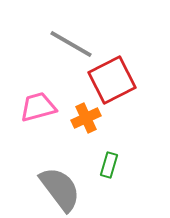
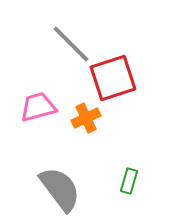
gray line: rotated 15 degrees clockwise
red square: moved 1 px right, 2 px up; rotated 9 degrees clockwise
green rectangle: moved 20 px right, 16 px down
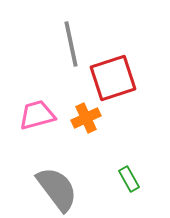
gray line: rotated 33 degrees clockwise
pink trapezoid: moved 1 px left, 8 px down
green rectangle: moved 2 px up; rotated 45 degrees counterclockwise
gray semicircle: moved 3 px left
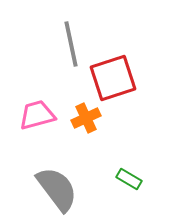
green rectangle: rotated 30 degrees counterclockwise
